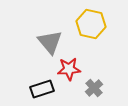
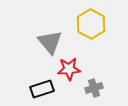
yellow hexagon: rotated 16 degrees clockwise
gray cross: rotated 24 degrees clockwise
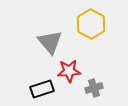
red star: moved 2 px down
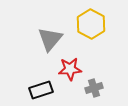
gray triangle: moved 3 px up; rotated 20 degrees clockwise
red star: moved 1 px right, 2 px up
black rectangle: moved 1 px left, 1 px down
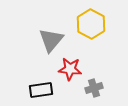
gray triangle: moved 1 px right, 1 px down
red star: rotated 10 degrees clockwise
black rectangle: rotated 10 degrees clockwise
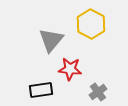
gray cross: moved 4 px right, 4 px down; rotated 18 degrees counterclockwise
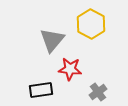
gray triangle: moved 1 px right
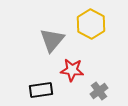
red star: moved 2 px right, 1 px down
gray cross: moved 1 px right, 1 px up
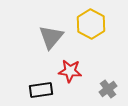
gray triangle: moved 1 px left, 3 px up
red star: moved 2 px left, 1 px down
gray cross: moved 9 px right, 2 px up
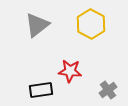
gray triangle: moved 14 px left, 12 px up; rotated 12 degrees clockwise
gray cross: moved 1 px down
